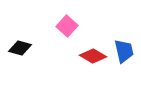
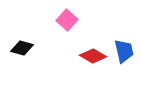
pink square: moved 6 px up
black diamond: moved 2 px right
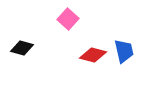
pink square: moved 1 px right, 1 px up
red diamond: moved 1 px up; rotated 16 degrees counterclockwise
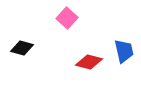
pink square: moved 1 px left, 1 px up
red diamond: moved 4 px left, 7 px down
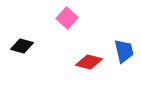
black diamond: moved 2 px up
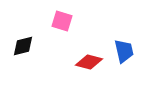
pink square: moved 5 px left, 3 px down; rotated 25 degrees counterclockwise
black diamond: moved 1 px right; rotated 30 degrees counterclockwise
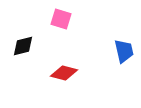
pink square: moved 1 px left, 2 px up
red diamond: moved 25 px left, 11 px down
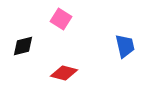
pink square: rotated 15 degrees clockwise
blue trapezoid: moved 1 px right, 5 px up
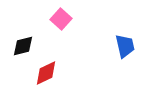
pink square: rotated 10 degrees clockwise
red diamond: moved 18 px left; rotated 40 degrees counterclockwise
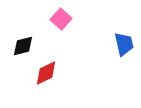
blue trapezoid: moved 1 px left, 2 px up
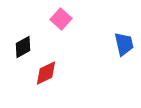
black diamond: moved 1 px down; rotated 15 degrees counterclockwise
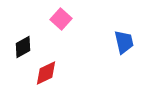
blue trapezoid: moved 2 px up
